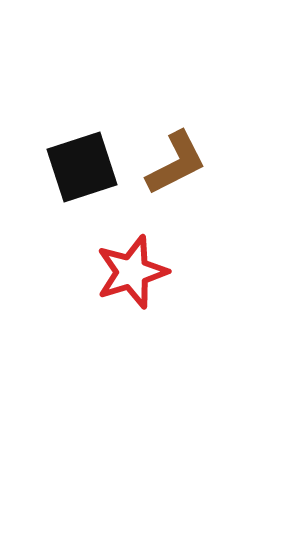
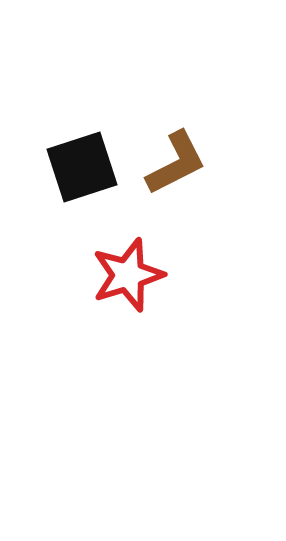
red star: moved 4 px left, 3 px down
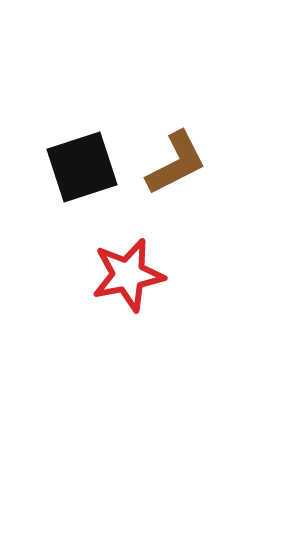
red star: rotated 6 degrees clockwise
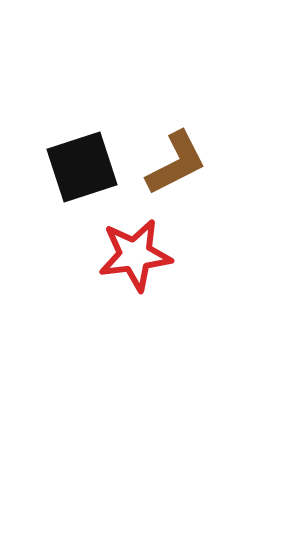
red star: moved 7 px right, 20 px up; rotated 4 degrees clockwise
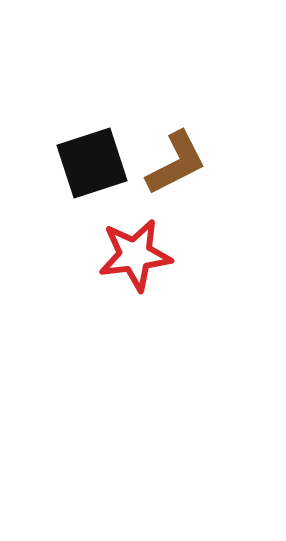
black square: moved 10 px right, 4 px up
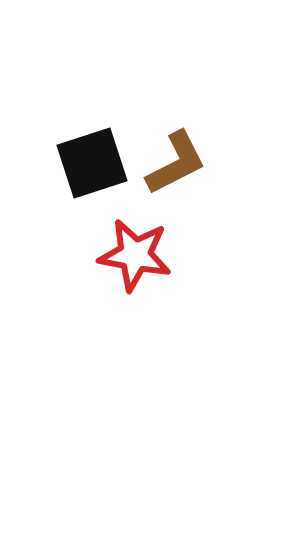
red star: rotated 18 degrees clockwise
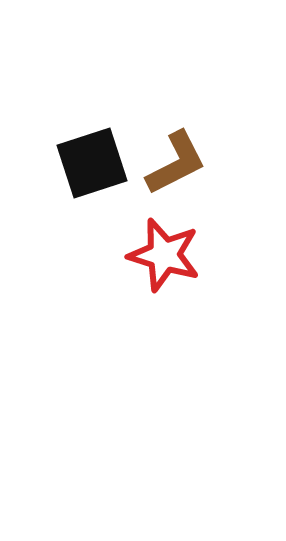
red star: moved 29 px right; rotated 6 degrees clockwise
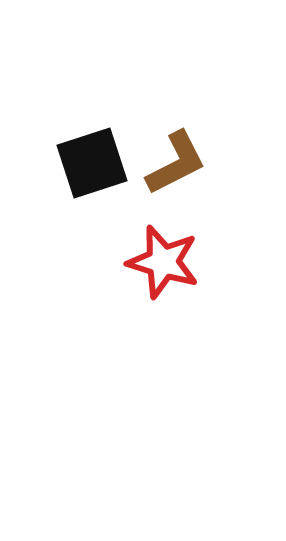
red star: moved 1 px left, 7 px down
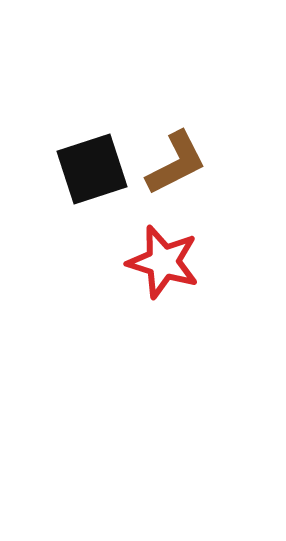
black square: moved 6 px down
